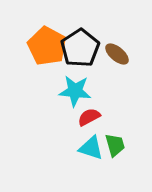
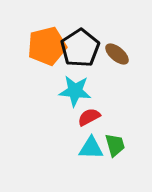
orange pentagon: rotated 30 degrees clockwise
cyan triangle: rotated 16 degrees counterclockwise
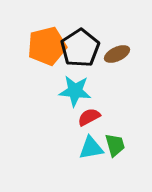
brown ellipse: rotated 65 degrees counterclockwise
cyan triangle: rotated 12 degrees counterclockwise
